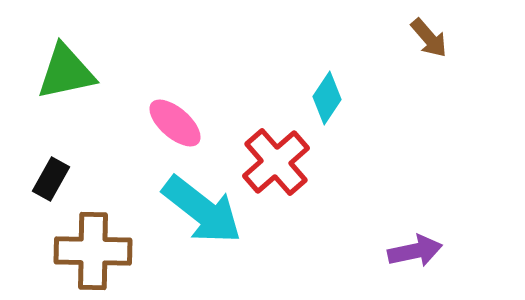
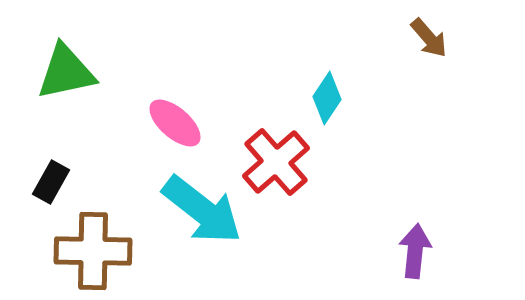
black rectangle: moved 3 px down
purple arrow: rotated 72 degrees counterclockwise
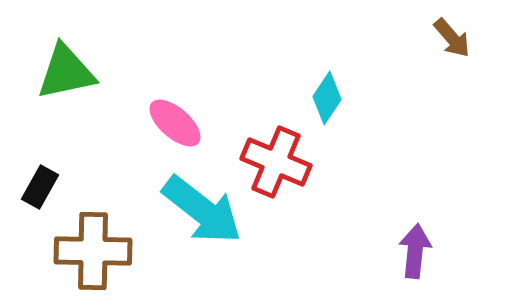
brown arrow: moved 23 px right
red cross: rotated 26 degrees counterclockwise
black rectangle: moved 11 px left, 5 px down
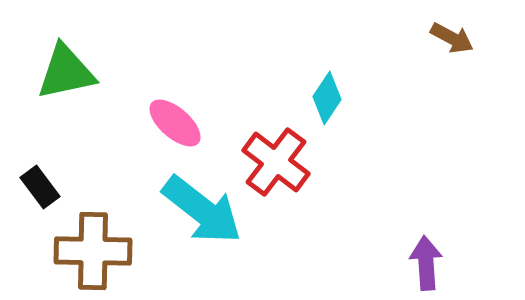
brown arrow: rotated 21 degrees counterclockwise
red cross: rotated 14 degrees clockwise
black rectangle: rotated 66 degrees counterclockwise
purple arrow: moved 11 px right, 12 px down; rotated 10 degrees counterclockwise
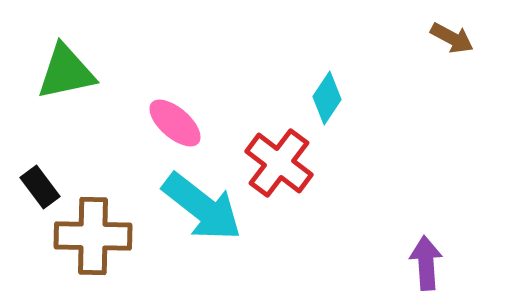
red cross: moved 3 px right, 1 px down
cyan arrow: moved 3 px up
brown cross: moved 15 px up
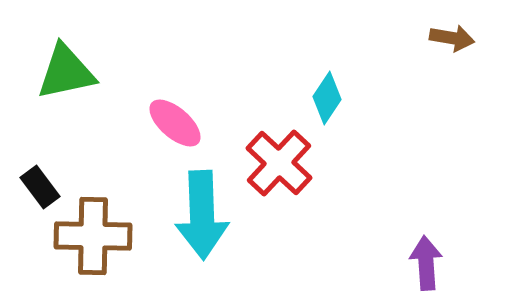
brown arrow: rotated 18 degrees counterclockwise
red cross: rotated 6 degrees clockwise
cyan arrow: moved 8 px down; rotated 50 degrees clockwise
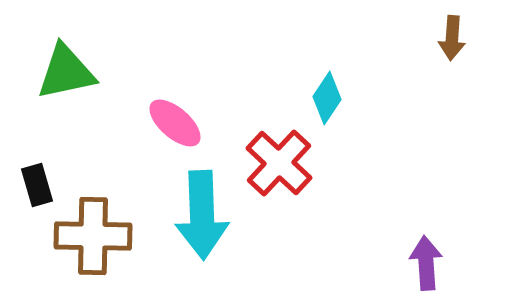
brown arrow: rotated 84 degrees clockwise
black rectangle: moved 3 px left, 2 px up; rotated 21 degrees clockwise
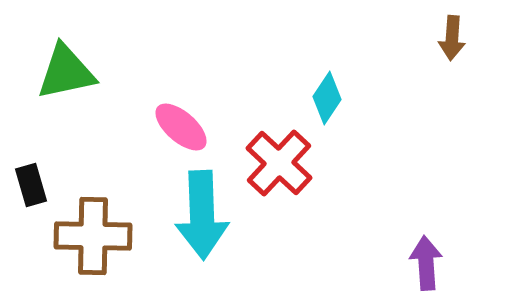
pink ellipse: moved 6 px right, 4 px down
black rectangle: moved 6 px left
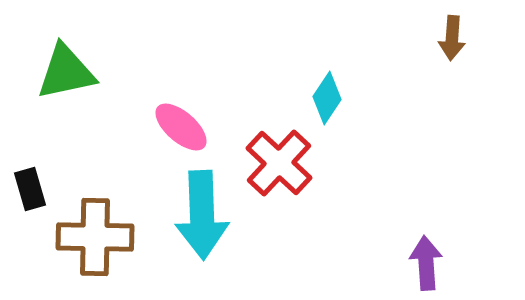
black rectangle: moved 1 px left, 4 px down
brown cross: moved 2 px right, 1 px down
